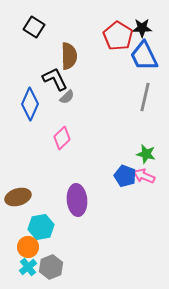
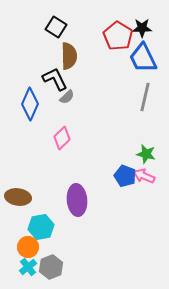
black square: moved 22 px right
blue trapezoid: moved 1 px left, 2 px down
brown ellipse: rotated 25 degrees clockwise
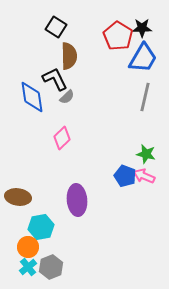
blue trapezoid: rotated 124 degrees counterclockwise
blue diamond: moved 2 px right, 7 px up; rotated 32 degrees counterclockwise
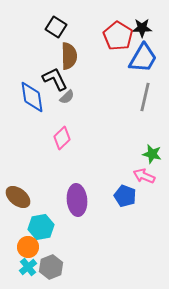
green star: moved 6 px right
blue pentagon: moved 20 px down
brown ellipse: rotated 30 degrees clockwise
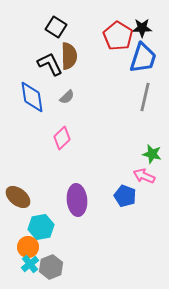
blue trapezoid: rotated 12 degrees counterclockwise
black L-shape: moved 5 px left, 15 px up
cyan cross: moved 2 px right, 3 px up
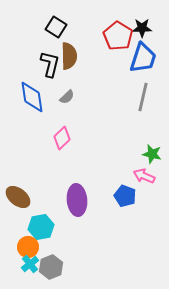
black L-shape: rotated 40 degrees clockwise
gray line: moved 2 px left
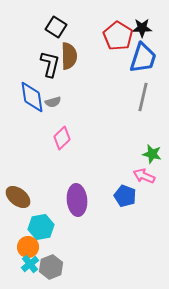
gray semicircle: moved 14 px left, 5 px down; rotated 28 degrees clockwise
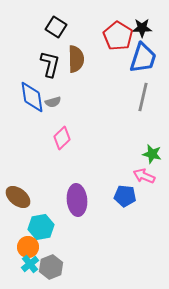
brown semicircle: moved 7 px right, 3 px down
blue pentagon: rotated 15 degrees counterclockwise
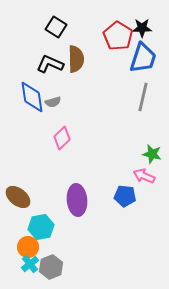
black L-shape: rotated 80 degrees counterclockwise
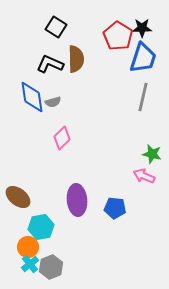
blue pentagon: moved 10 px left, 12 px down
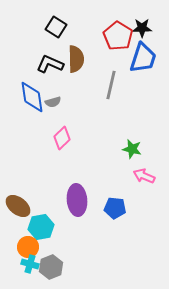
gray line: moved 32 px left, 12 px up
green star: moved 20 px left, 5 px up
brown ellipse: moved 9 px down
cyan cross: rotated 36 degrees counterclockwise
